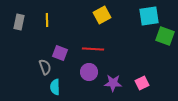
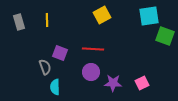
gray rectangle: rotated 28 degrees counterclockwise
purple circle: moved 2 px right
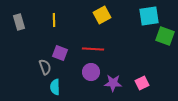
yellow line: moved 7 px right
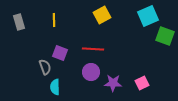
cyan square: moved 1 px left; rotated 15 degrees counterclockwise
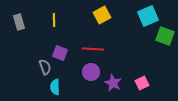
purple star: rotated 24 degrees clockwise
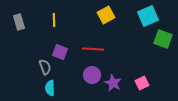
yellow square: moved 4 px right
green square: moved 2 px left, 3 px down
purple square: moved 1 px up
purple circle: moved 1 px right, 3 px down
cyan semicircle: moved 5 px left, 1 px down
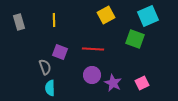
green square: moved 28 px left
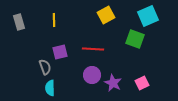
purple square: rotated 35 degrees counterclockwise
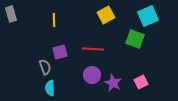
gray rectangle: moved 8 px left, 8 px up
pink square: moved 1 px left, 1 px up
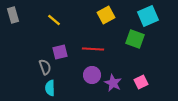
gray rectangle: moved 2 px right, 1 px down
yellow line: rotated 48 degrees counterclockwise
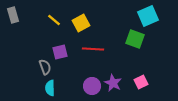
yellow square: moved 25 px left, 8 px down
purple circle: moved 11 px down
